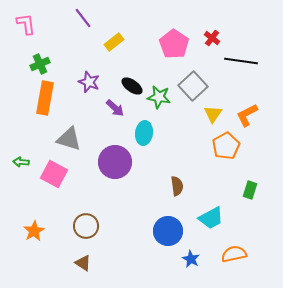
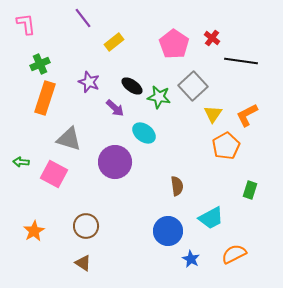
orange rectangle: rotated 8 degrees clockwise
cyan ellipse: rotated 60 degrees counterclockwise
orange semicircle: rotated 15 degrees counterclockwise
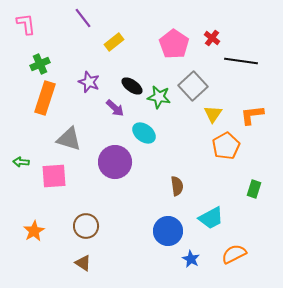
orange L-shape: moved 5 px right; rotated 20 degrees clockwise
pink square: moved 2 px down; rotated 32 degrees counterclockwise
green rectangle: moved 4 px right, 1 px up
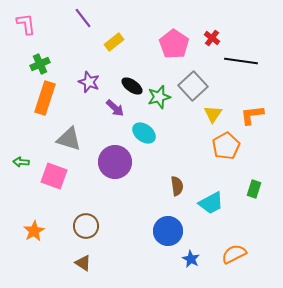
green star: rotated 25 degrees counterclockwise
pink square: rotated 24 degrees clockwise
cyan trapezoid: moved 15 px up
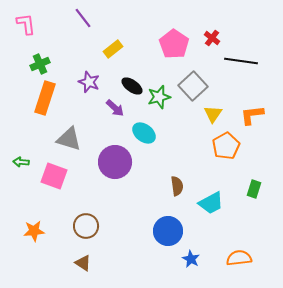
yellow rectangle: moved 1 px left, 7 px down
orange star: rotated 25 degrees clockwise
orange semicircle: moved 5 px right, 4 px down; rotated 20 degrees clockwise
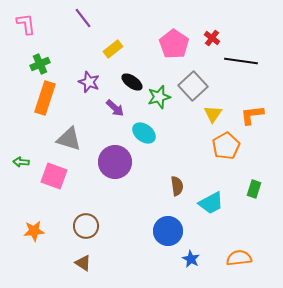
black ellipse: moved 4 px up
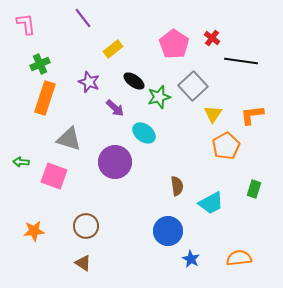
black ellipse: moved 2 px right, 1 px up
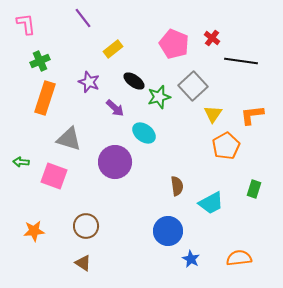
pink pentagon: rotated 12 degrees counterclockwise
green cross: moved 3 px up
